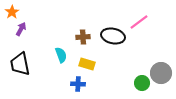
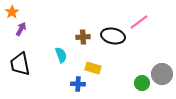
yellow rectangle: moved 6 px right, 4 px down
gray circle: moved 1 px right, 1 px down
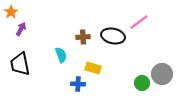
orange star: moved 1 px left
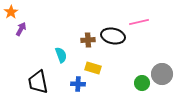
pink line: rotated 24 degrees clockwise
brown cross: moved 5 px right, 3 px down
black trapezoid: moved 18 px right, 18 px down
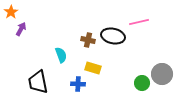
brown cross: rotated 16 degrees clockwise
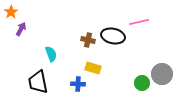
cyan semicircle: moved 10 px left, 1 px up
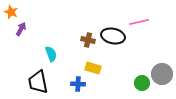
orange star: rotated 16 degrees counterclockwise
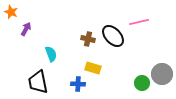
purple arrow: moved 5 px right
black ellipse: rotated 35 degrees clockwise
brown cross: moved 1 px up
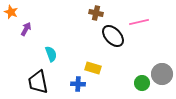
brown cross: moved 8 px right, 26 px up
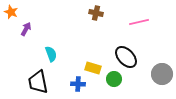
black ellipse: moved 13 px right, 21 px down
green circle: moved 28 px left, 4 px up
